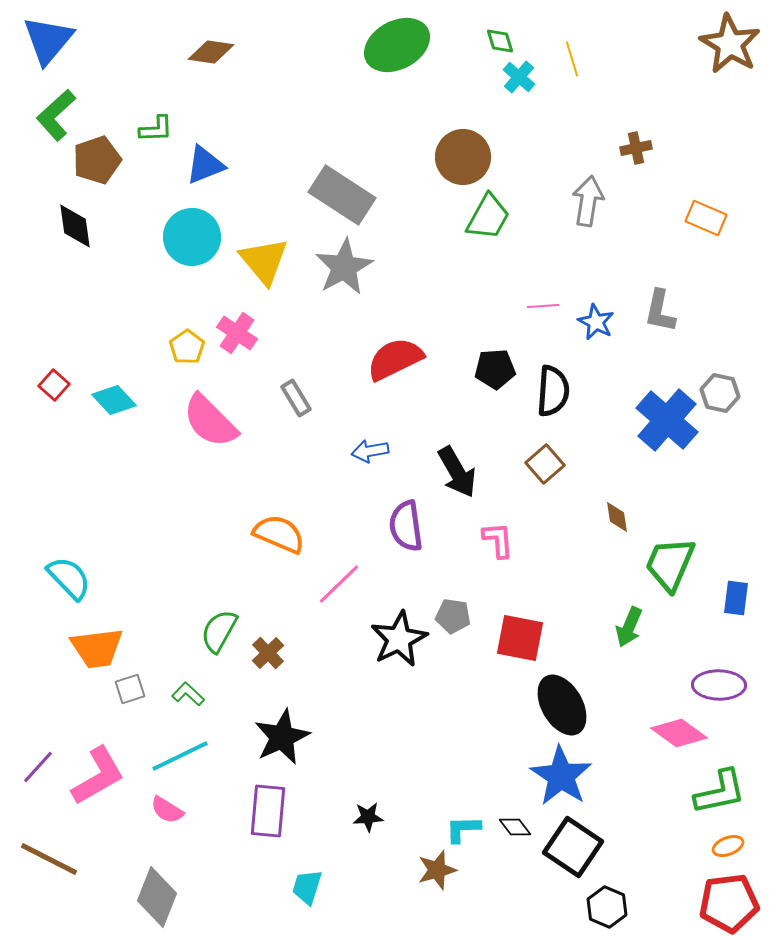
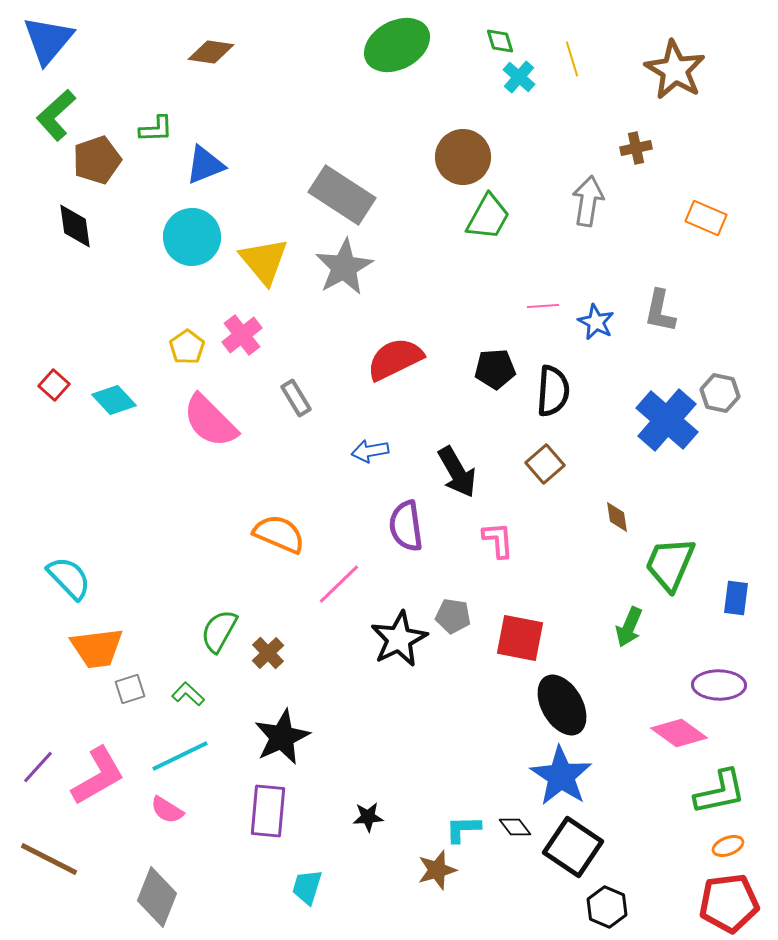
brown star at (730, 44): moved 55 px left, 26 px down
pink cross at (237, 333): moved 5 px right, 2 px down; rotated 18 degrees clockwise
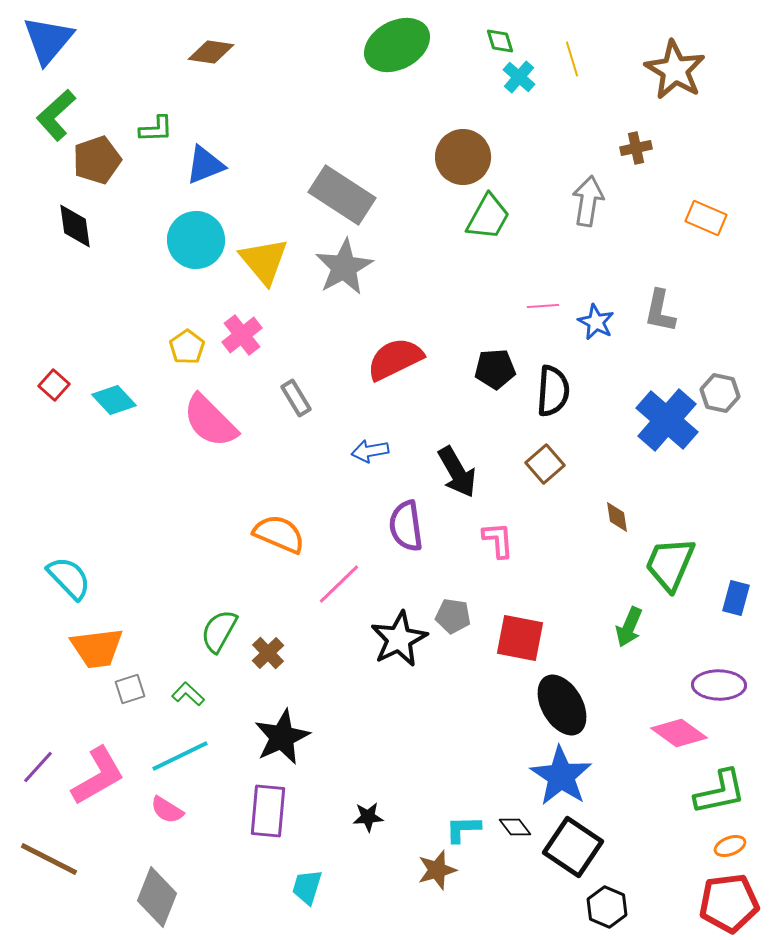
cyan circle at (192, 237): moved 4 px right, 3 px down
blue rectangle at (736, 598): rotated 8 degrees clockwise
orange ellipse at (728, 846): moved 2 px right
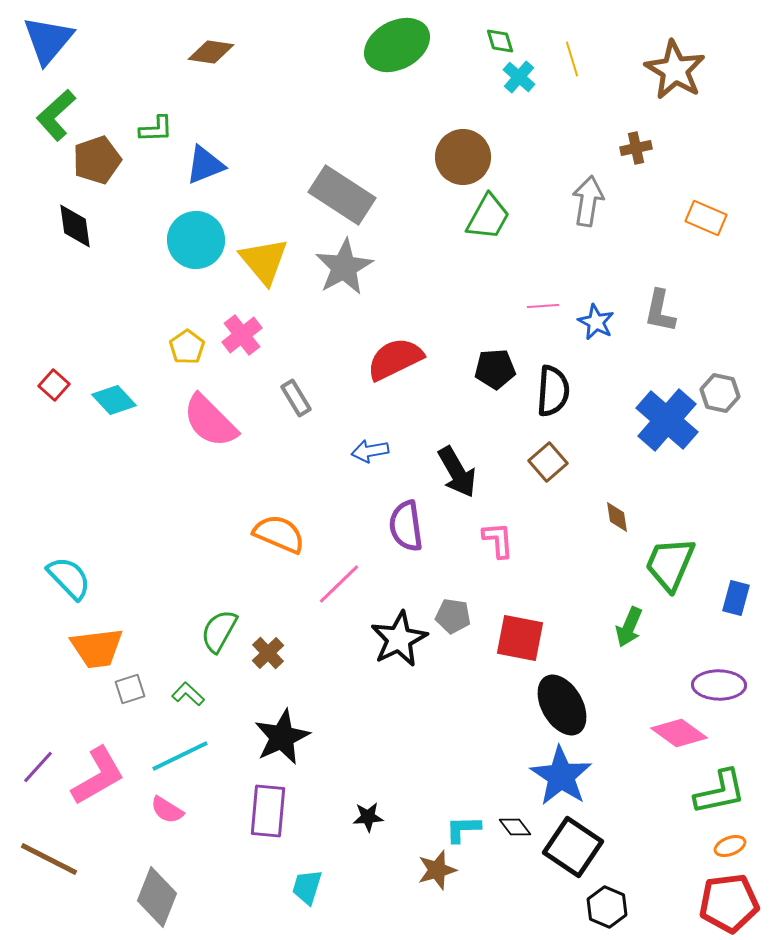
brown square at (545, 464): moved 3 px right, 2 px up
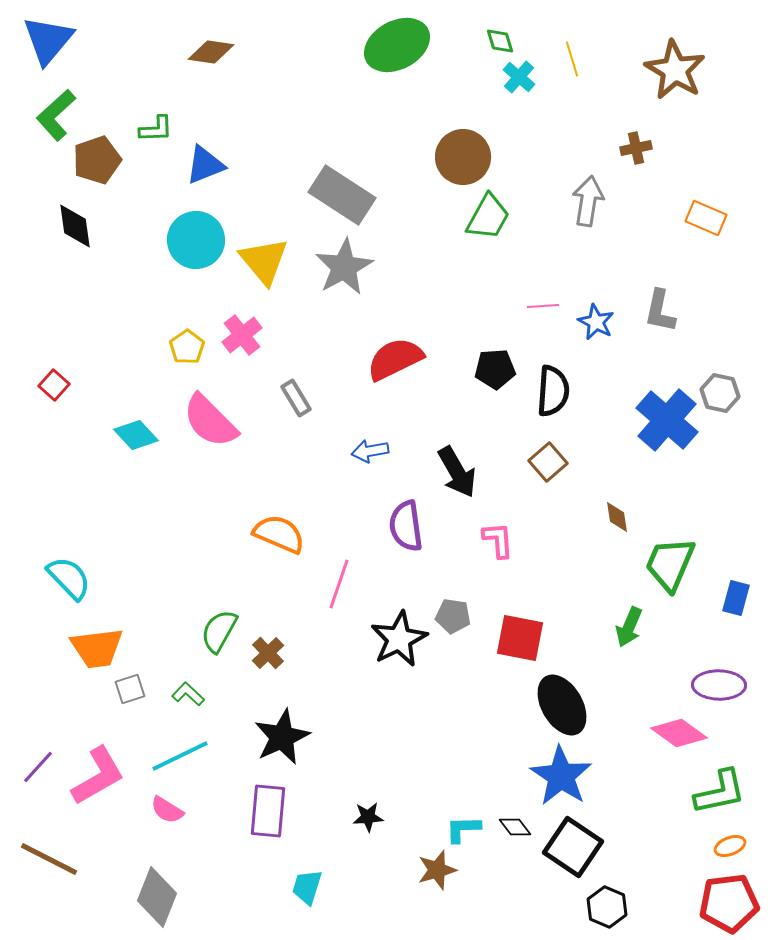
cyan diamond at (114, 400): moved 22 px right, 35 px down
pink line at (339, 584): rotated 27 degrees counterclockwise
